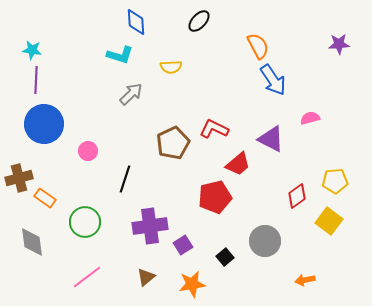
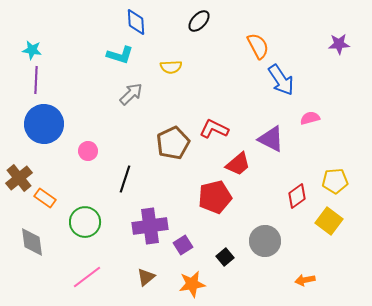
blue arrow: moved 8 px right
brown cross: rotated 24 degrees counterclockwise
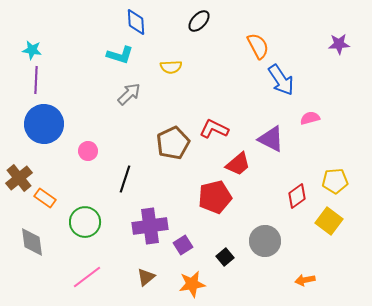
gray arrow: moved 2 px left
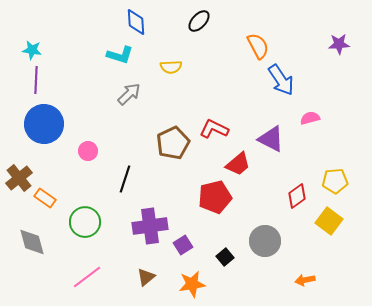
gray diamond: rotated 8 degrees counterclockwise
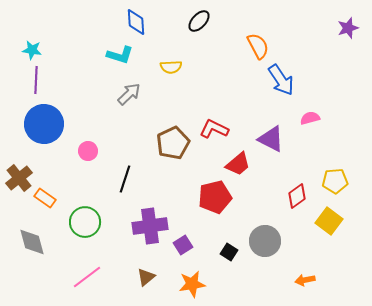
purple star: moved 9 px right, 16 px up; rotated 15 degrees counterclockwise
black square: moved 4 px right, 5 px up; rotated 18 degrees counterclockwise
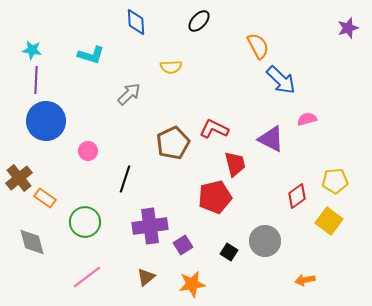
cyan L-shape: moved 29 px left
blue arrow: rotated 12 degrees counterclockwise
pink semicircle: moved 3 px left, 1 px down
blue circle: moved 2 px right, 3 px up
red trapezoid: moved 3 px left; rotated 64 degrees counterclockwise
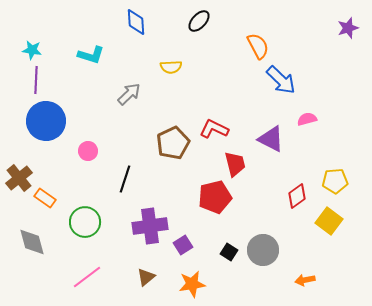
gray circle: moved 2 px left, 9 px down
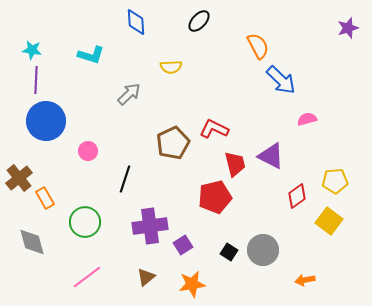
purple triangle: moved 17 px down
orange rectangle: rotated 25 degrees clockwise
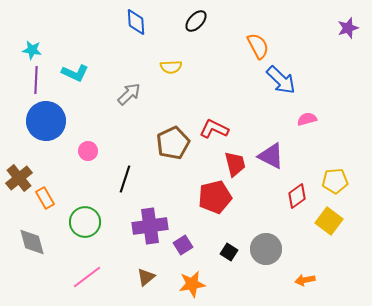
black ellipse: moved 3 px left
cyan L-shape: moved 16 px left, 18 px down; rotated 8 degrees clockwise
gray circle: moved 3 px right, 1 px up
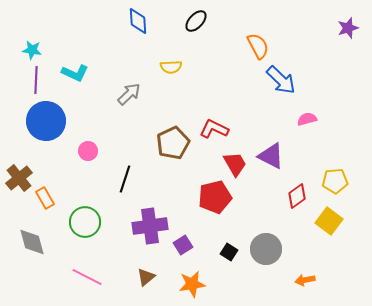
blue diamond: moved 2 px right, 1 px up
red trapezoid: rotated 16 degrees counterclockwise
pink line: rotated 64 degrees clockwise
